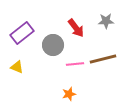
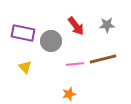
gray star: moved 1 px right, 4 px down
red arrow: moved 2 px up
purple rectangle: moved 1 px right; rotated 50 degrees clockwise
gray circle: moved 2 px left, 4 px up
yellow triangle: moved 8 px right; rotated 24 degrees clockwise
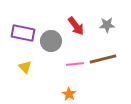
orange star: rotated 24 degrees counterclockwise
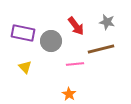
gray star: moved 3 px up; rotated 14 degrees clockwise
brown line: moved 2 px left, 10 px up
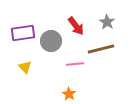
gray star: rotated 21 degrees clockwise
purple rectangle: rotated 20 degrees counterclockwise
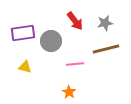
gray star: moved 2 px left, 1 px down; rotated 28 degrees clockwise
red arrow: moved 1 px left, 5 px up
brown line: moved 5 px right
yellow triangle: rotated 32 degrees counterclockwise
orange star: moved 2 px up
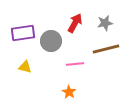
red arrow: moved 2 px down; rotated 114 degrees counterclockwise
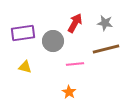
gray star: rotated 21 degrees clockwise
gray circle: moved 2 px right
